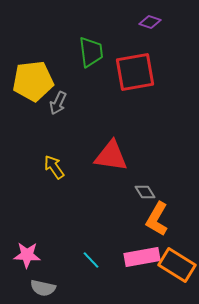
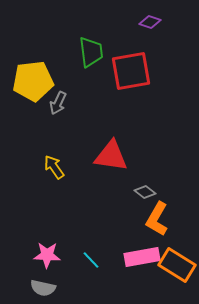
red square: moved 4 px left, 1 px up
gray diamond: rotated 20 degrees counterclockwise
pink star: moved 20 px right
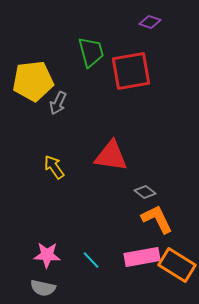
green trapezoid: rotated 8 degrees counterclockwise
orange L-shape: rotated 124 degrees clockwise
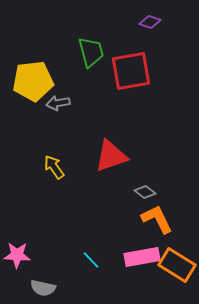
gray arrow: rotated 55 degrees clockwise
red triangle: rotated 27 degrees counterclockwise
pink star: moved 30 px left
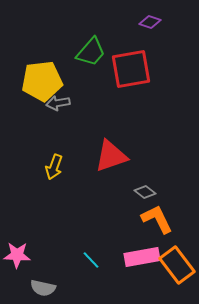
green trapezoid: rotated 56 degrees clockwise
red square: moved 2 px up
yellow pentagon: moved 9 px right
yellow arrow: rotated 125 degrees counterclockwise
orange rectangle: rotated 21 degrees clockwise
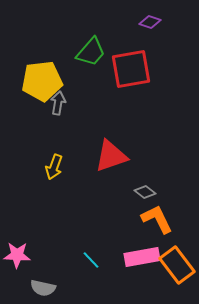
gray arrow: rotated 110 degrees clockwise
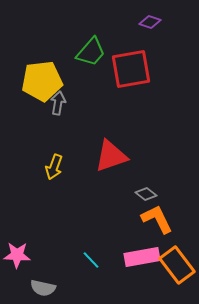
gray diamond: moved 1 px right, 2 px down
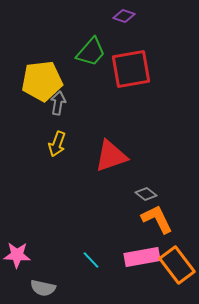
purple diamond: moved 26 px left, 6 px up
yellow arrow: moved 3 px right, 23 px up
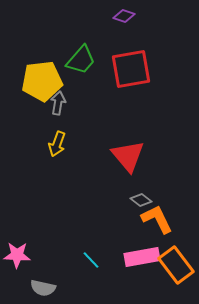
green trapezoid: moved 10 px left, 8 px down
red triangle: moved 17 px right; rotated 51 degrees counterclockwise
gray diamond: moved 5 px left, 6 px down
orange rectangle: moved 1 px left
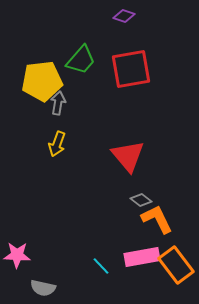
cyan line: moved 10 px right, 6 px down
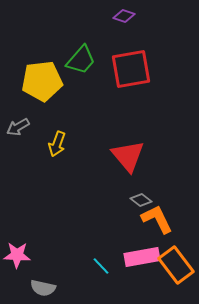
gray arrow: moved 40 px left, 24 px down; rotated 130 degrees counterclockwise
